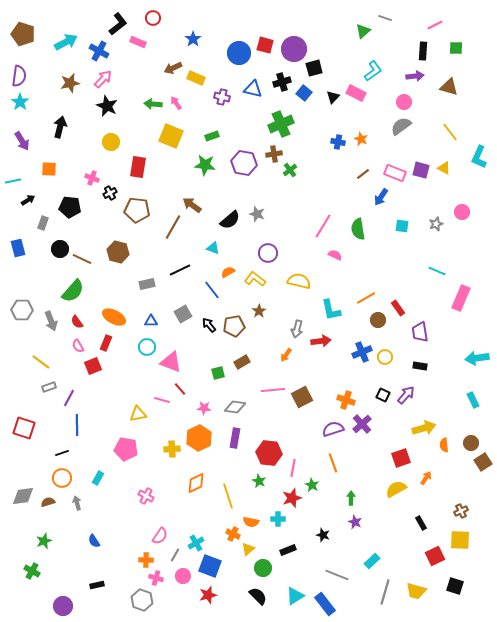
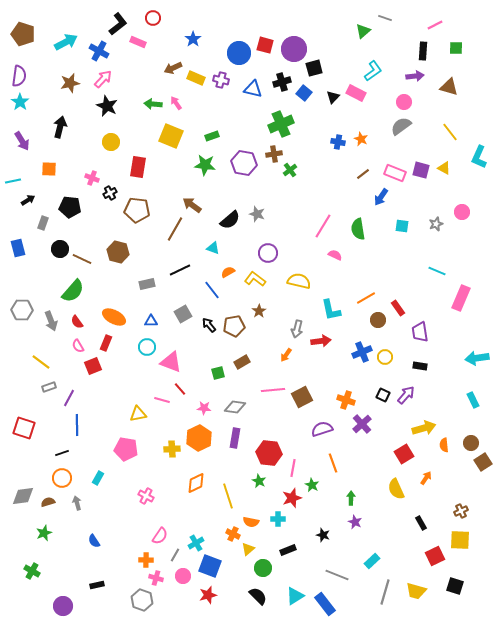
purple cross at (222, 97): moved 1 px left, 17 px up
brown line at (173, 227): moved 2 px right, 2 px down
purple semicircle at (333, 429): moved 11 px left
red square at (401, 458): moved 3 px right, 4 px up; rotated 12 degrees counterclockwise
yellow semicircle at (396, 489): rotated 85 degrees counterclockwise
green star at (44, 541): moved 8 px up
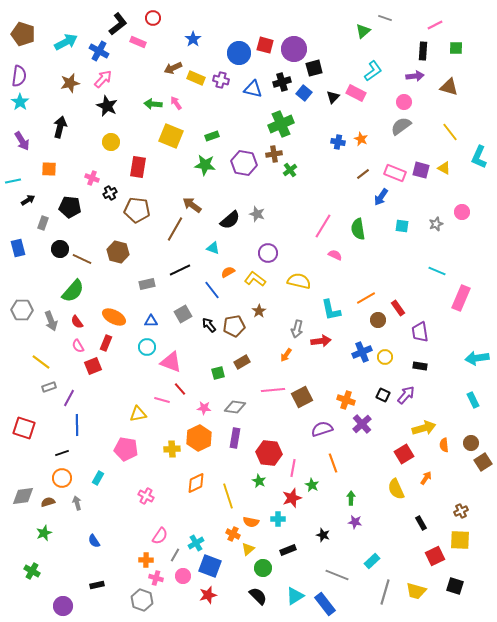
purple star at (355, 522): rotated 16 degrees counterclockwise
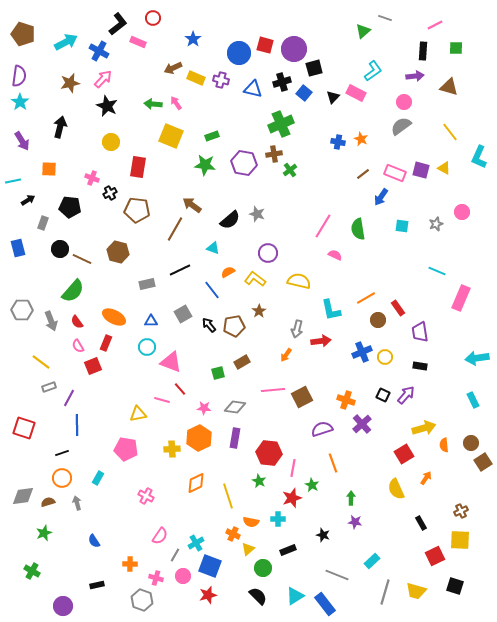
orange cross at (146, 560): moved 16 px left, 4 px down
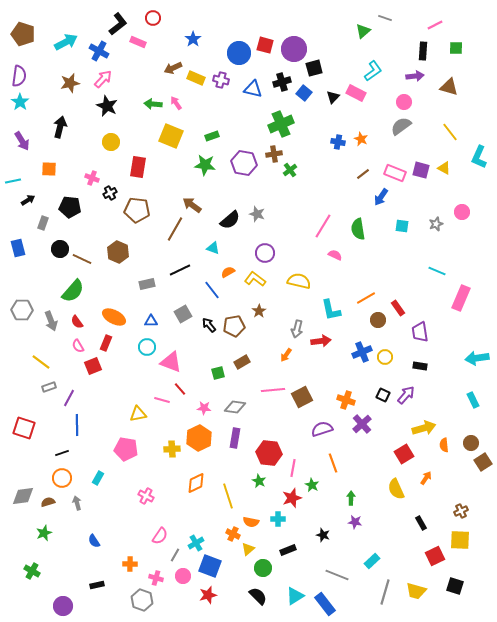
brown hexagon at (118, 252): rotated 10 degrees clockwise
purple circle at (268, 253): moved 3 px left
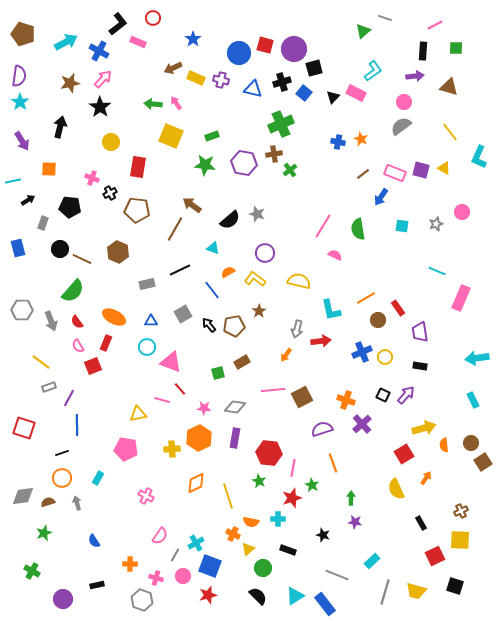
black star at (107, 106): moved 7 px left, 1 px down; rotated 10 degrees clockwise
black rectangle at (288, 550): rotated 42 degrees clockwise
purple circle at (63, 606): moved 7 px up
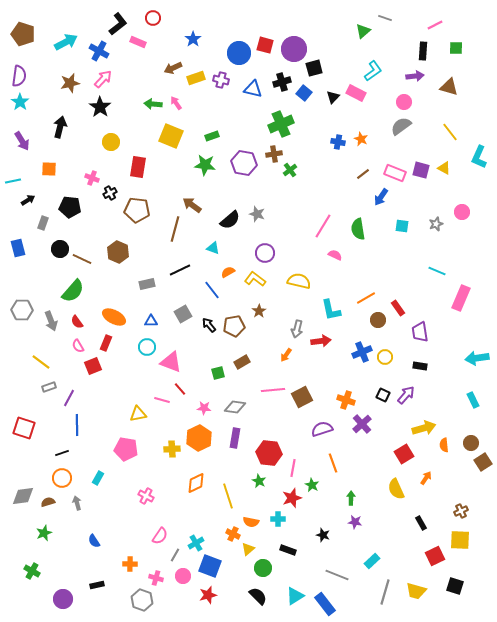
yellow rectangle at (196, 78): rotated 42 degrees counterclockwise
brown line at (175, 229): rotated 15 degrees counterclockwise
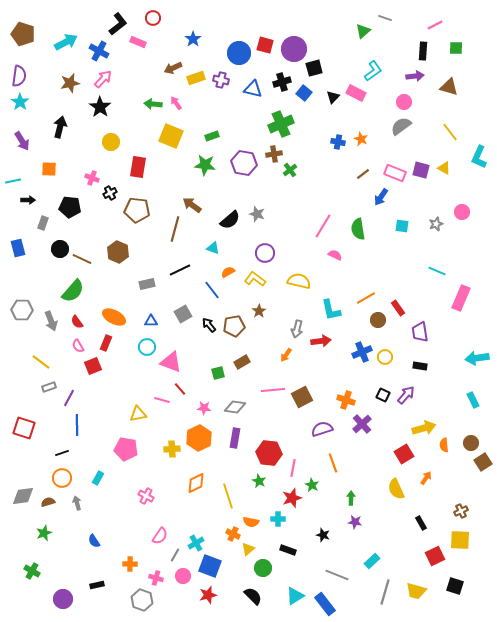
black arrow at (28, 200): rotated 32 degrees clockwise
black semicircle at (258, 596): moved 5 px left
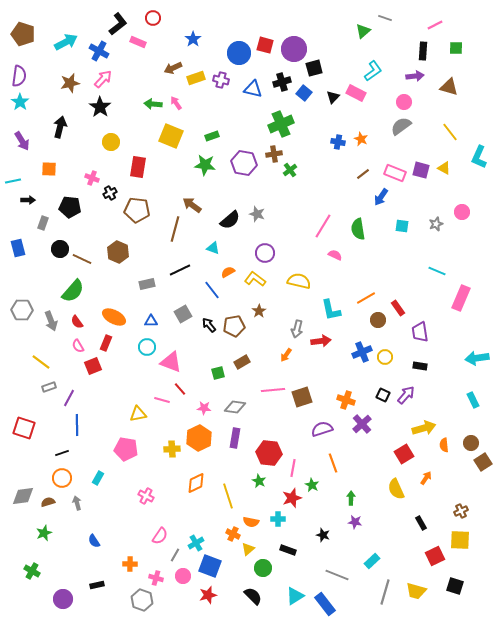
brown square at (302, 397): rotated 10 degrees clockwise
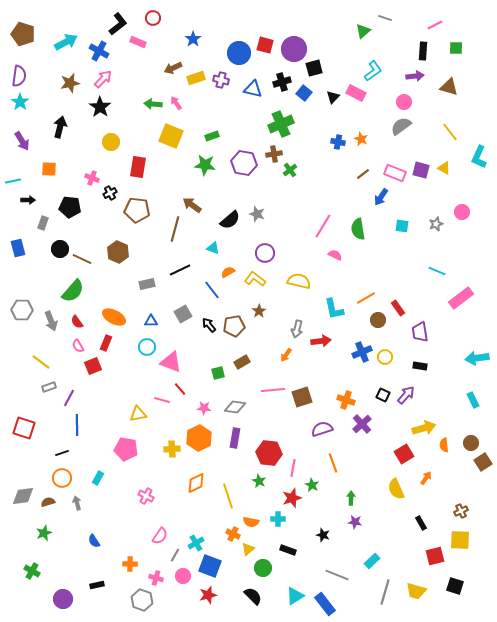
pink rectangle at (461, 298): rotated 30 degrees clockwise
cyan L-shape at (331, 310): moved 3 px right, 1 px up
red square at (435, 556): rotated 12 degrees clockwise
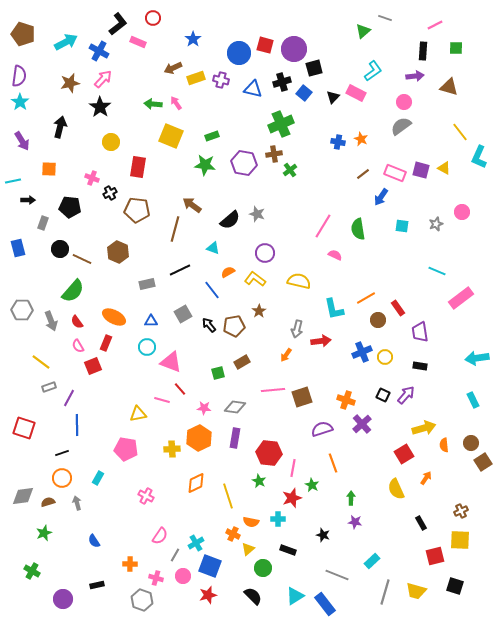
yellow line at (450, 132): moved 10 px right
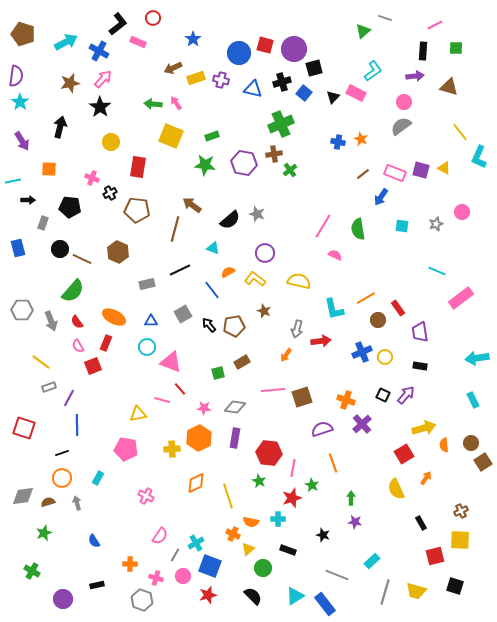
purple semicircle at (19, 76): moved 3 px left
brown star at (259, 311): moved 5 px right; rotated 16 degrees counterclockwise
